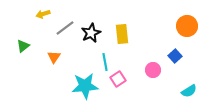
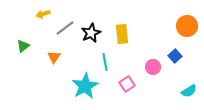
pink circle: moved 3 px up
pink square: moved 9 px right, 5 px down
cyan star: rotated 24 degrees counterclockwise
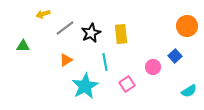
yellow rectangle: moved 1 px left
green triangle: rotated 40 degrees clockwise
orange triangle: moved 12 px right, 3 px down; rotated 24 degrees clockwise
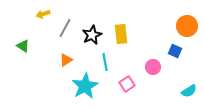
gray line: rotated 24 degrees counterclockwise
black star: moved 1 px right, 2 px down
green triangle: rotated 32 degrees clockwise
blue square: moved 5 px up; rotated 24 degrees counterclockwise
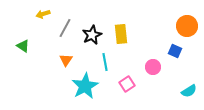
orange triangle: rotated 24 degrees counterclockwise
